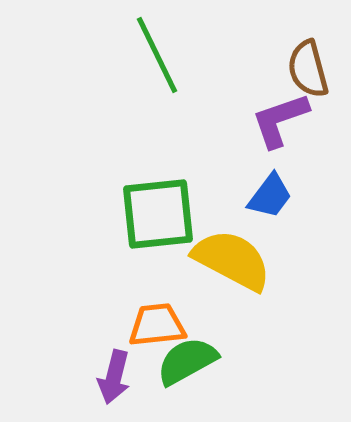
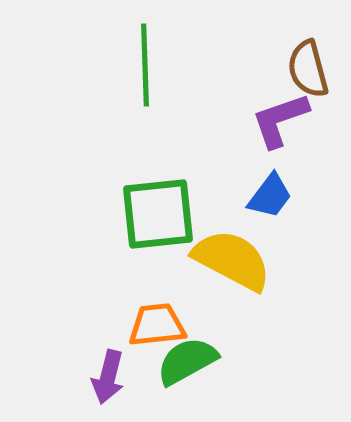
green line: moved 12 px left, 10 px down; rotated 24 degrees clockwise
purple arrow: moved 6 px left
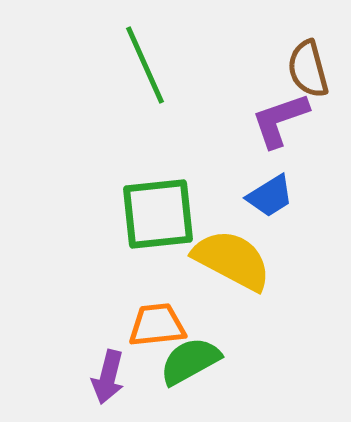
green line: rotated 22 degrees counterclockwise
blue trapezoid: rotated 21 degrees clockwise
green semicircle: moved 3 px right
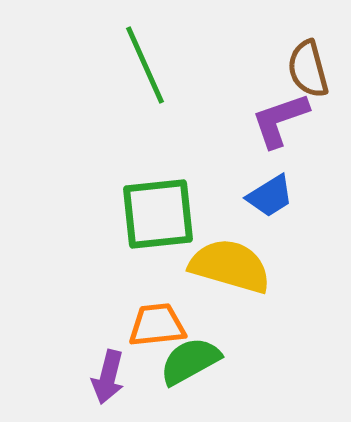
yellow semicircle: moved 2 px left, 6 px down; rotated 12 degrees counterclockwise
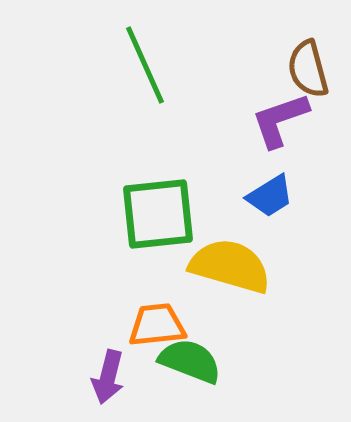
green semicircle: rotated 50 degrees clockwise
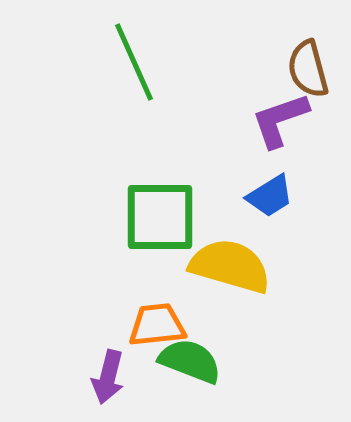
green line: moved 11 px left, 3 px up
green square: moved 2 px right, 3 px down; rotated 6 degrees clockwise
